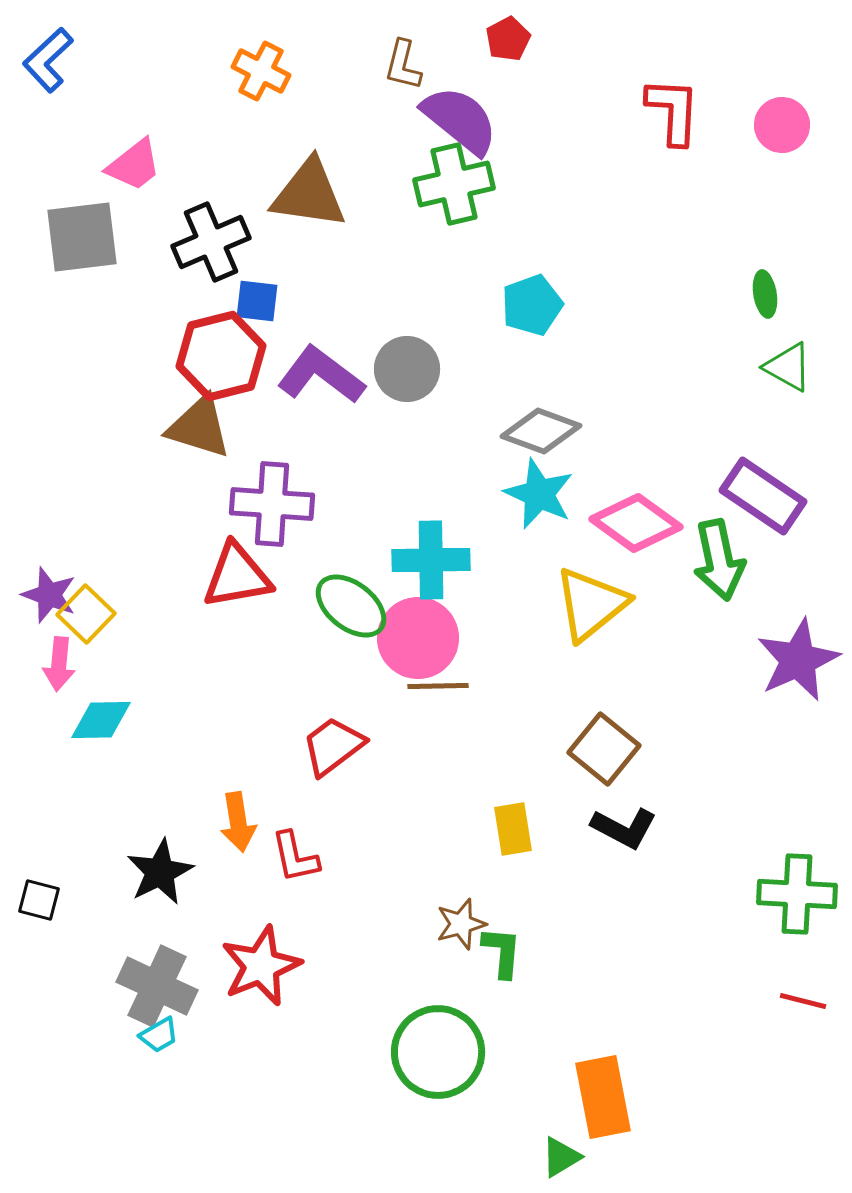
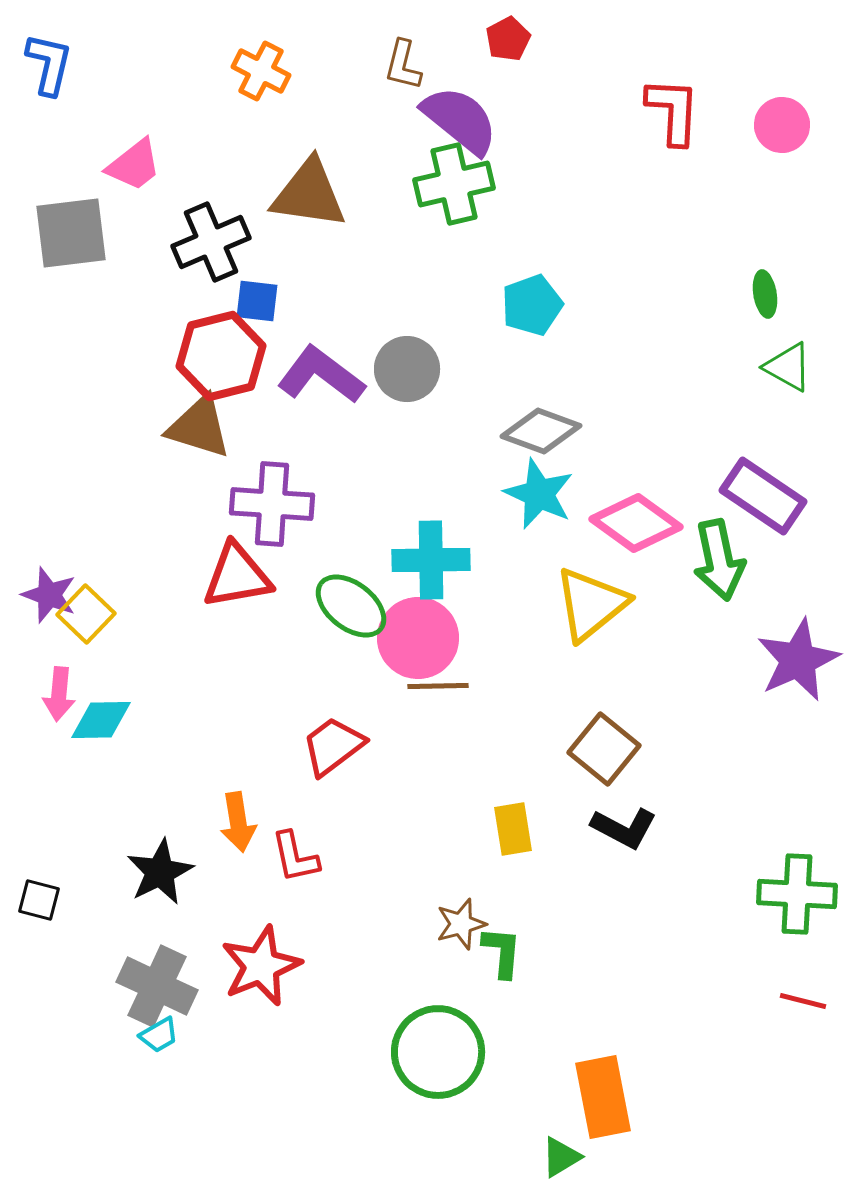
blue L-shape at (48, 60): moved 1 px right, 4 px down; rotated 146 degrees clockwise
gray square at (82, 237): moved 11 px left, 4 px up
pink arrow at (59, 664): moved 30 px down
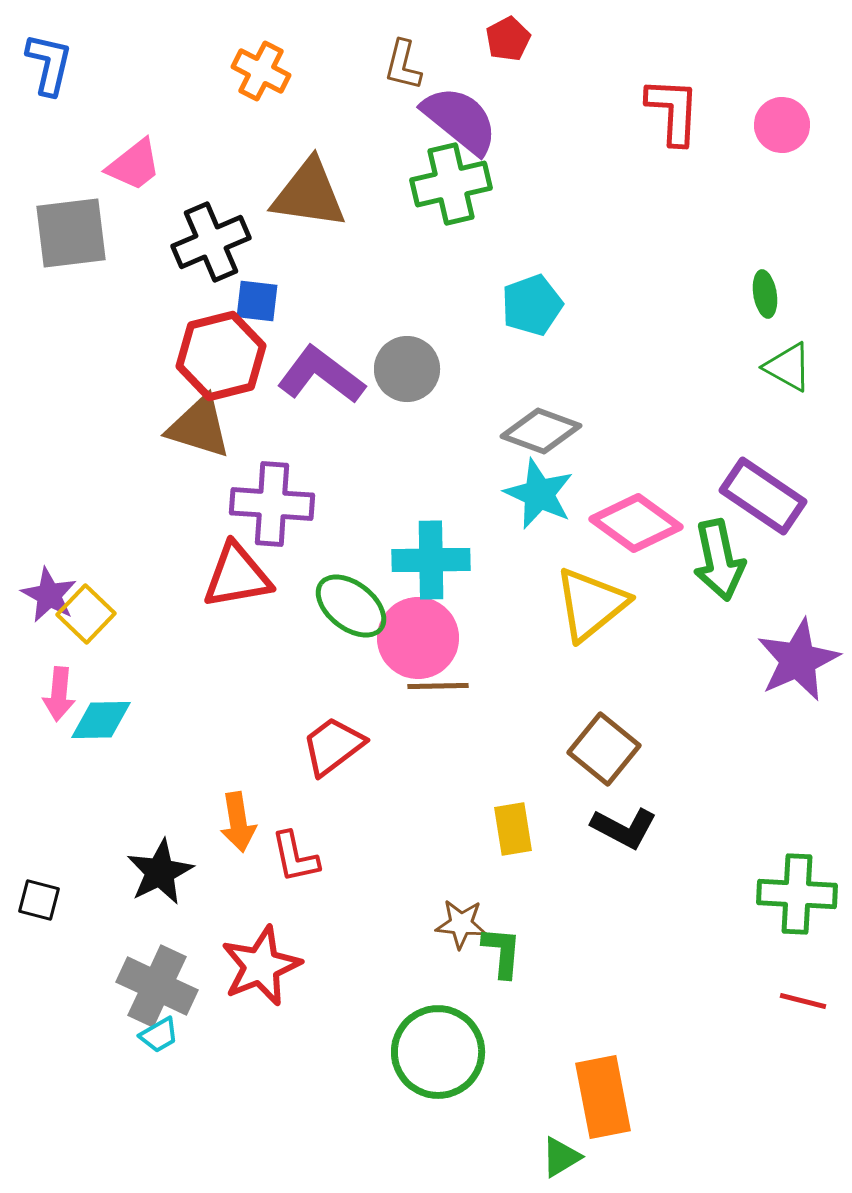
green cross at (454, 184): moved 3 px left
purple star at (49, 595): rotated 8 degrees clockwise
brown star at (461, 924): rotated 21 degrees clockwise
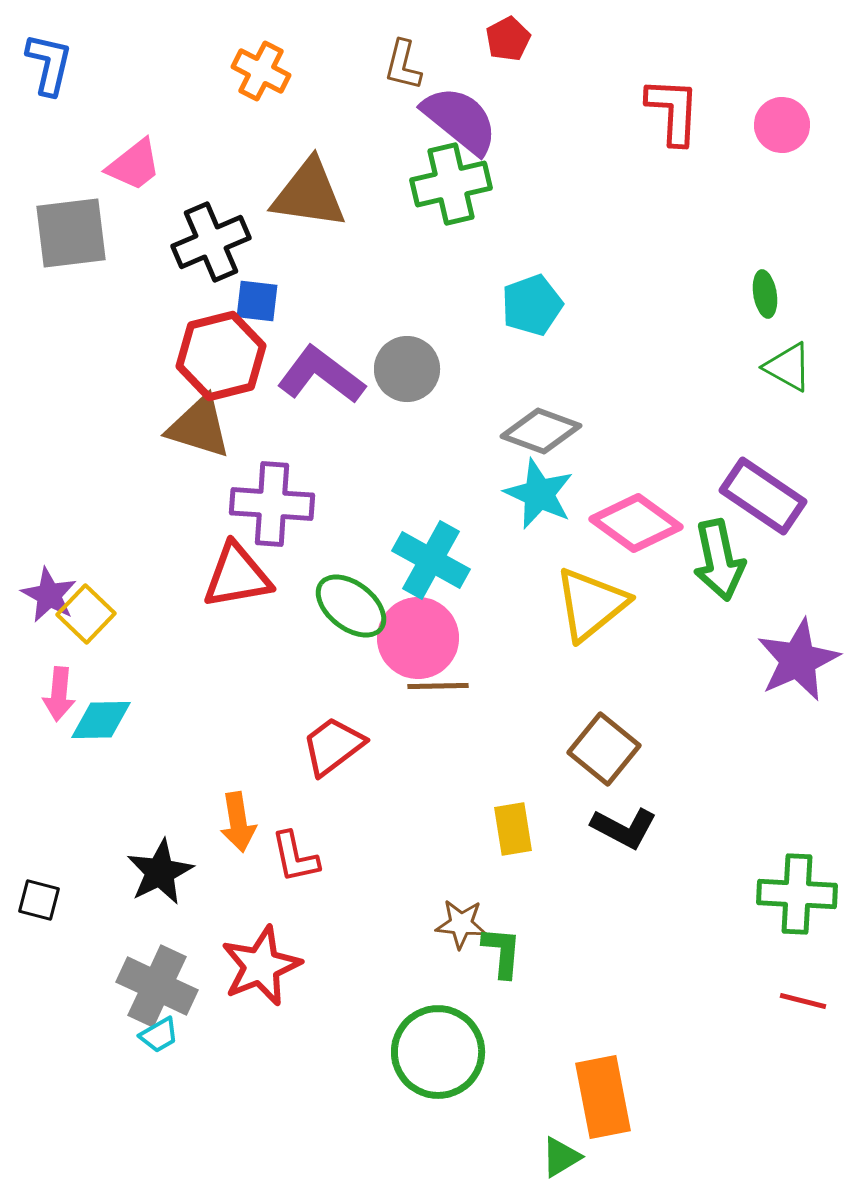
cyan cross at (431, 560): rotated 30 degrees clockwise
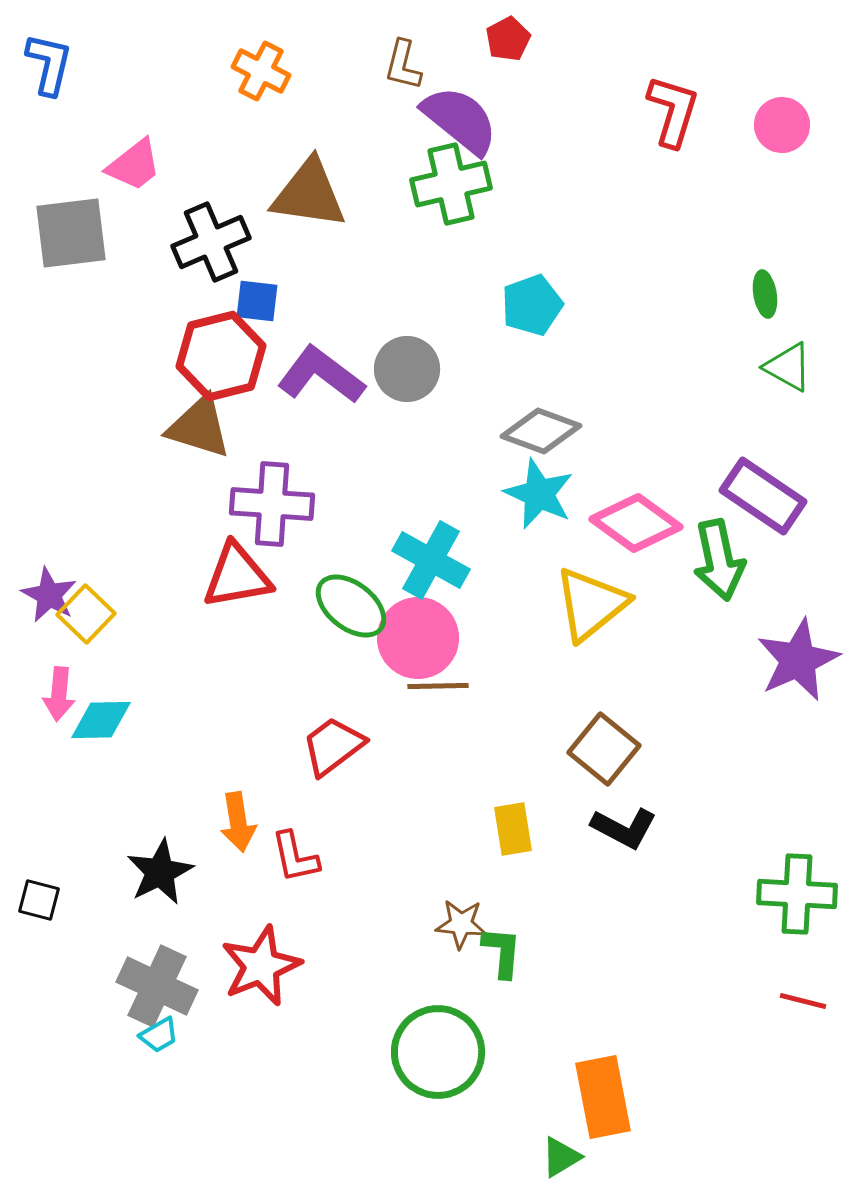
red L-shape at (673, 111): rotated 14 degrees clockwise
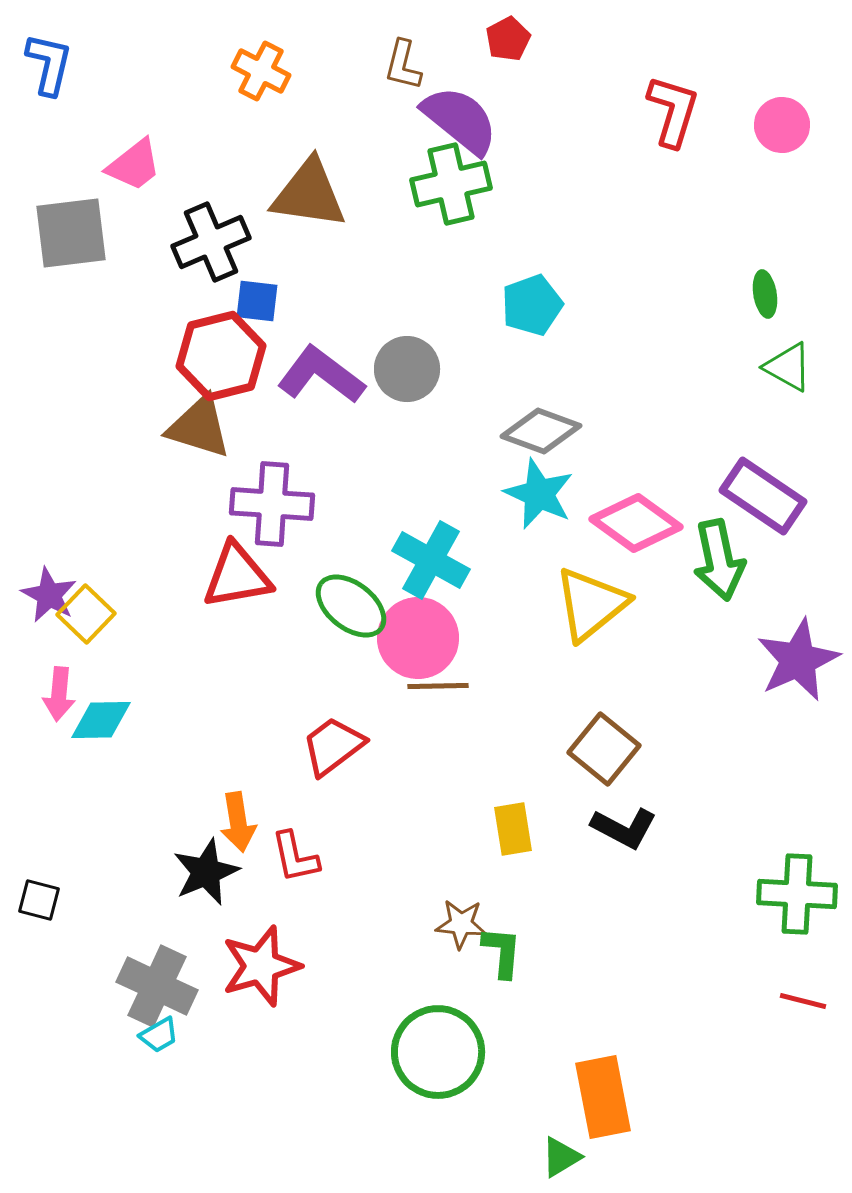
black star at (160, 872): moved 46 px right; rotated 4 degrees clockwise
red star at (261, 966): rotated 6 degrees clockwise
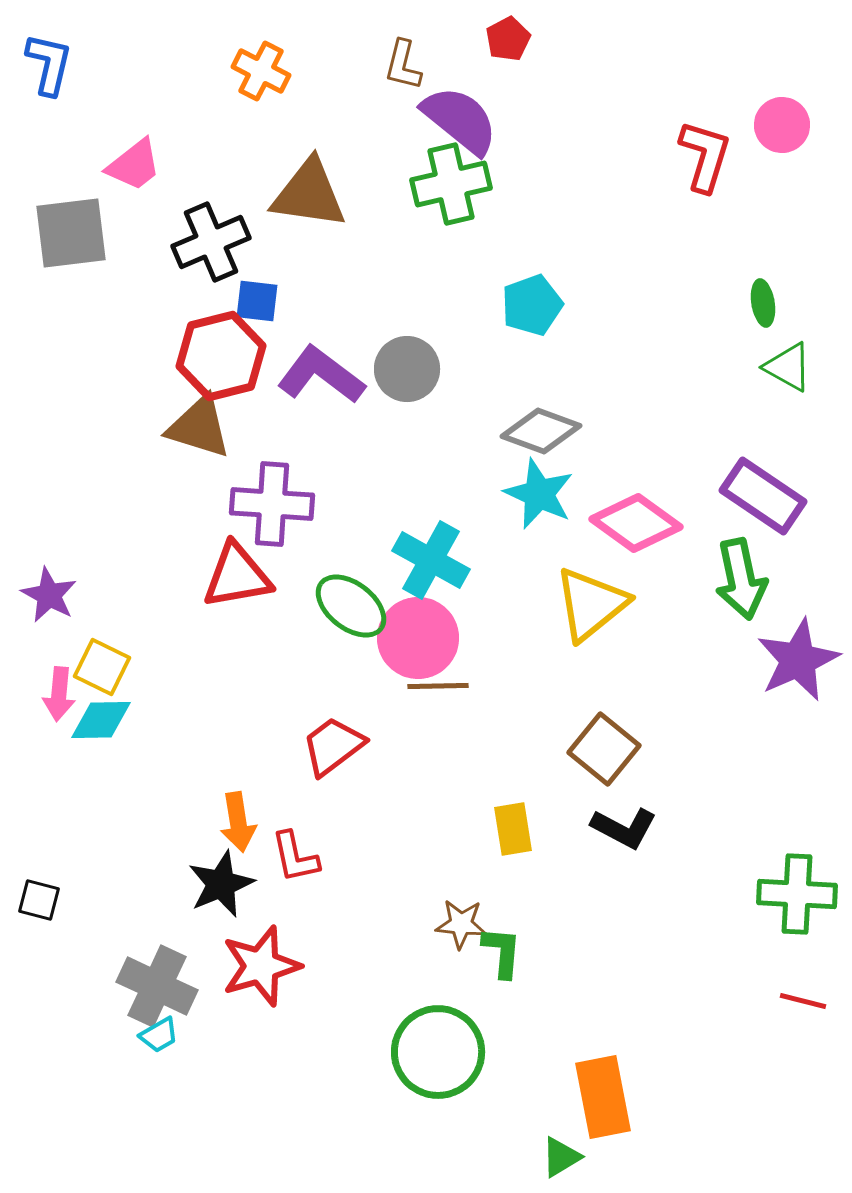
red L-shape at (673, 111): moved 32 px right, 45 px down
green ellipse at (765, 294): moved 2 px left, 9 px down
green arrow at (719, 560): moved 22 px right, 19 px down
yellow square at (86, 614): moved 16 px right, 53 px down; rotated 18 degrees counterclockwise
black star at (206, 872): moved 15 px right, 12 px down
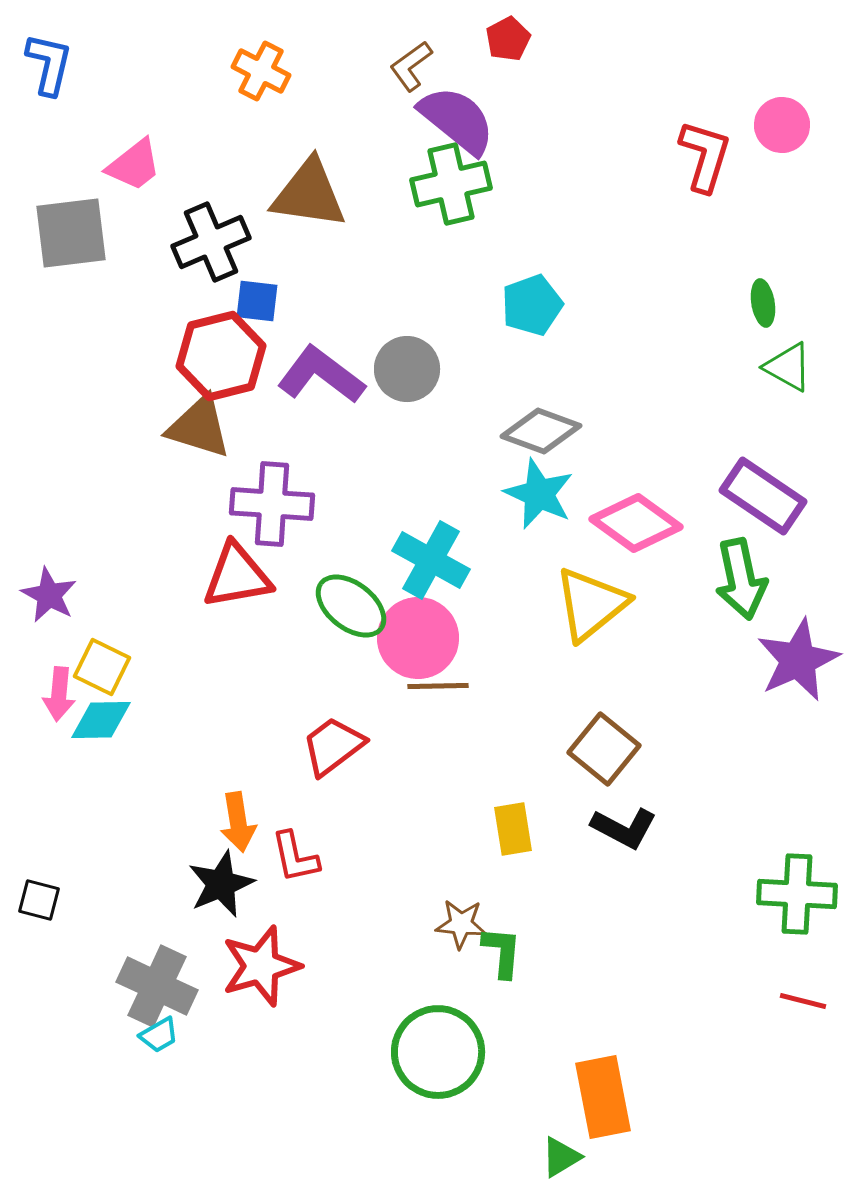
brown L-shape at (403, 65): moved 8 px right, 1 px down; rotated 40 degrees clockwise
purple semicircle at (460, 120): moved 3 px left
